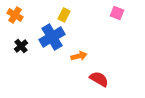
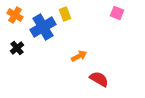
yellow rectangle: moved 1 px right, 1 px up; rotated 48 degrees counterclockwise
blue cross: moved 9 px left, 10 px up
black cross: moved 4 px left, 2 px down
orange arrow: rotated 14 degrees counterclockwise
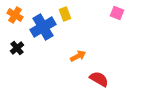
orange arrow: moved 1 px left
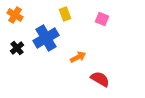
pink square: moved 15 px left, 6 px down
blue cross: moved 3 px right, 11 px down
orange arrow: moved 1 px down
red semicircle: moved 1 px right
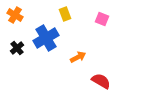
red semicircle: moved 1 px right, 2 px down
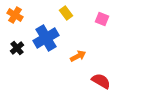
yellow rectangle: moved 1 px right, 1 px up; rotated 16 degrees counterclockwise
orange arrow: moved 1 px up
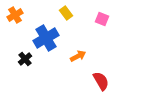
orange cross: rotated 28 degrees clockwise
black cross: moved 8 px right, 11 px down
red semicircle: rotated 30 degrees clockwise
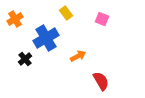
orange cross: moved 4 px down
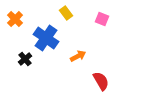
orange cross: rotated 14 degrees counterclockwise
blue cross: rotated 25 degrees counterclockwise
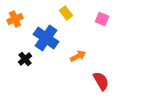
orange cross: rotated 21 degrees clockwise
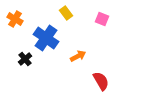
orange cross: rotated 35 degrees counterclockwise
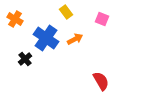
yellow rectangle: moved 1 px up
orange arrow: moved 3 px left, 17 px up
